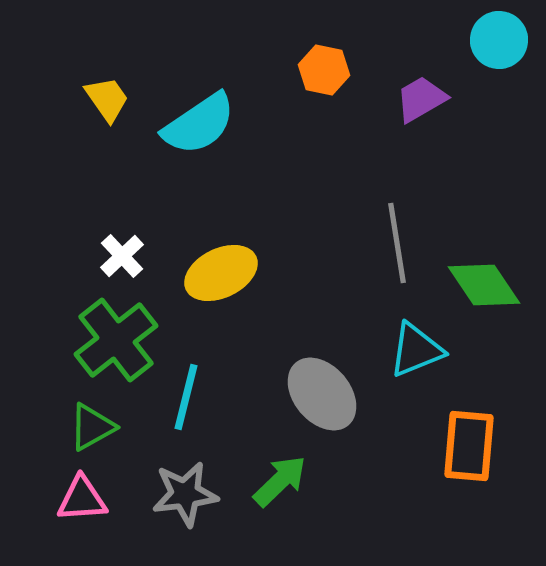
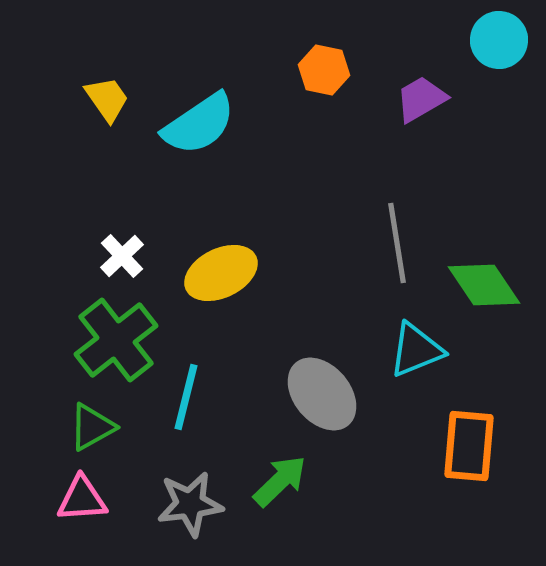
gray star: moved 5 px right, 10 px down
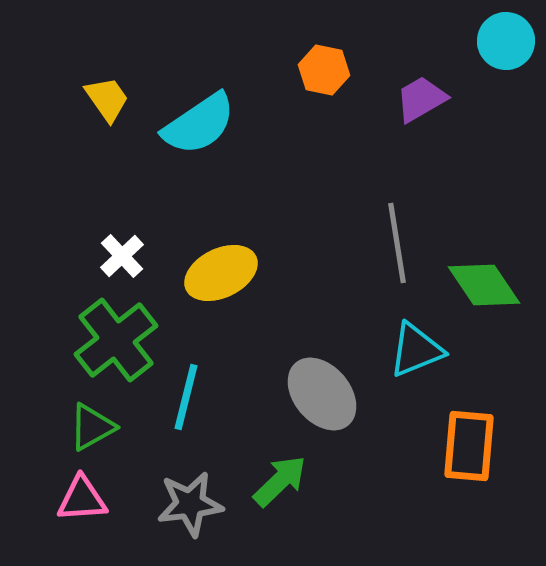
cyan circle: moved 7 px right, 1 px down
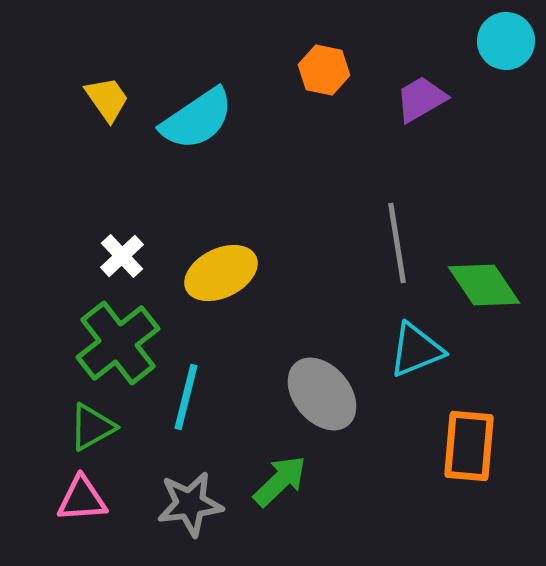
cyan semicircle: moved 2 px left, 5 px up
green cross: moved 2 px right, 3 px down
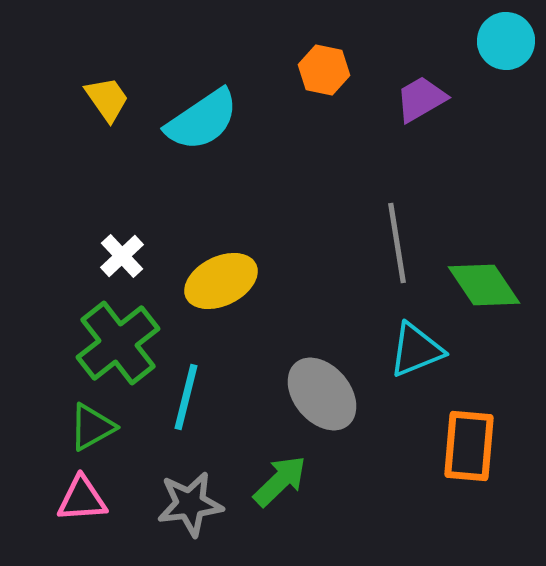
cyan semicircle: moved 5 px right, 1 px down
yellow ellipse: moved 8 px down
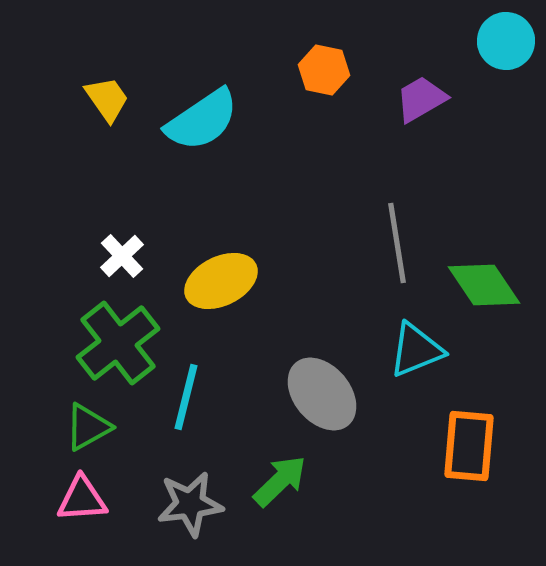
green triangle: moved 4 px left
